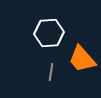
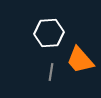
orange trapezoid: moved 2 px left, 1 px down
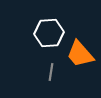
orange trapezoid: moved 6 px up
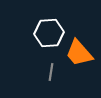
orange trapezoid: moved 1 px left, 1 px up
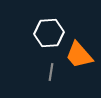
orange trapezoid: moved 2 px down
